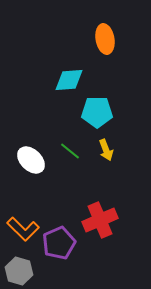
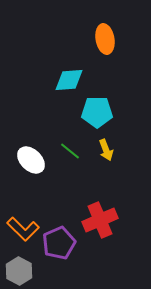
gray hexagon: rotated 12 degrees clockwise
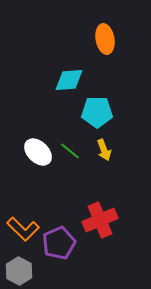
yellow arrow: moved 2 px left
white ellipse: moved 7 px right, 8 px up
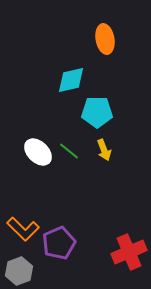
cyan diamond: moved 2 px right; rotated 8 degrees counterclockwise
green line: moved 1 px left
red cross: moved 29 px right, 32 px down
gray hexagon: rotated 12 degrees clockwise
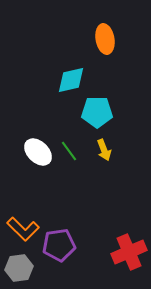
green line: rotated 15 degrees clockwise
purple pentagon: moved 2 px down; rotated 16 degrees clockwise
gray hexagon: moved 3 px up; rotated 12 degrees clockwise
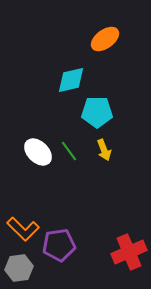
orange ellipse: rotated 64 degrees clockwise
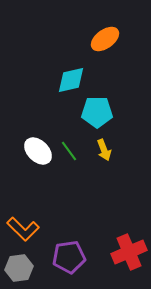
white ellipse: moved 1 px up
purple pentagon: moved 10 px right, 12 px down
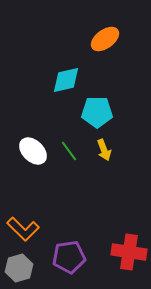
cyan diamond: moved 5 px left
white ellipse: moved 5 px left
red cross: rotated 32 degrees clockwise
gray hexagon: rotated 8 degrees counterclockwise
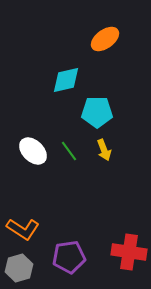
orange L-shape: rotated 12 degrees counterclockwise
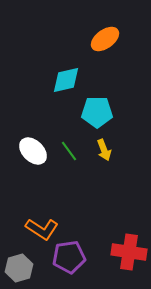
orange L-shape: moved 19 px right
